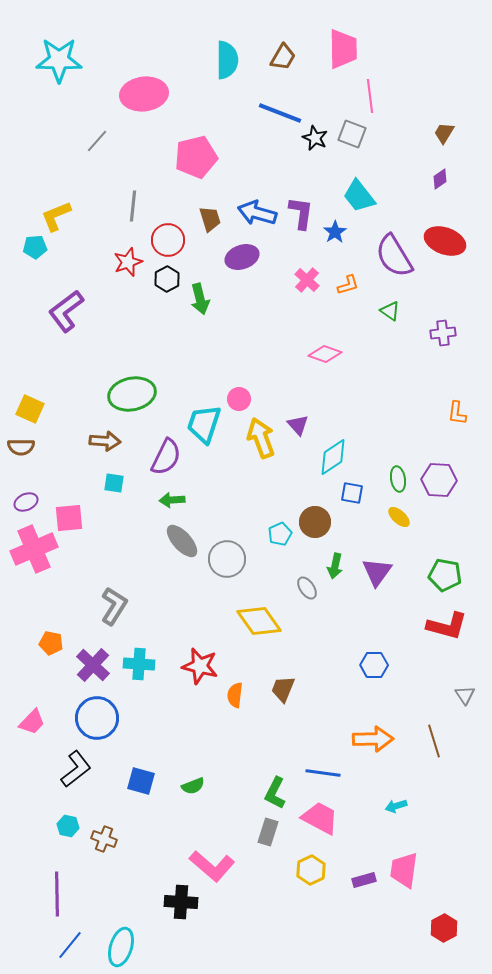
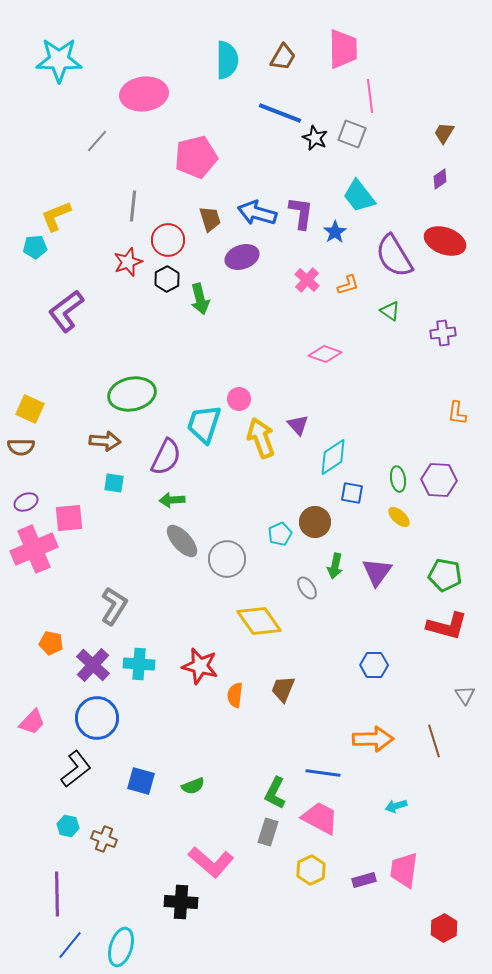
pink L-shape at (212, 866): moved 1 px left, 4 px up
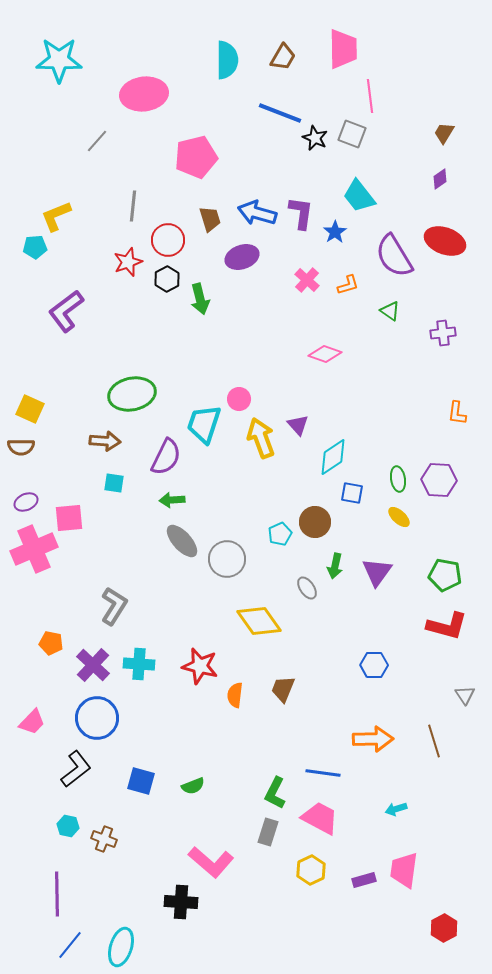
cyan arrow at (396, 806): moved 3 px down
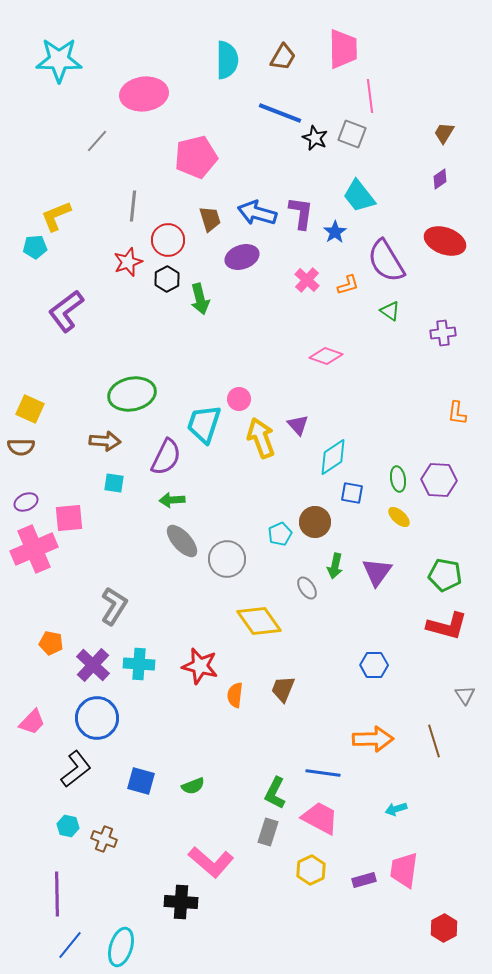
purple semicircle at (394, 256): moved 8 px left, 5 px down
pink diamond at (325, 354): moved 1 px right, 2 px down
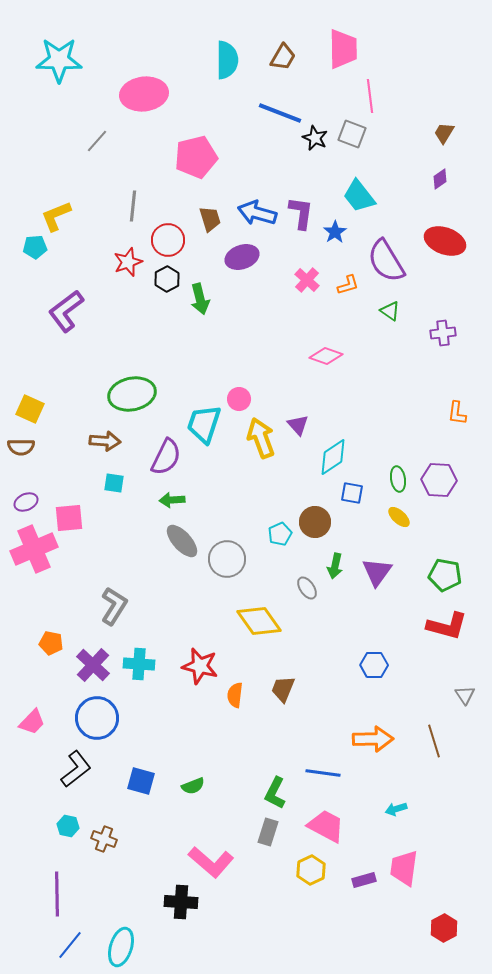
pink trapezoid at (320, 818): moved 6 px right, 8 px down
pink trapezoid at (404, 870): moved 2 px up
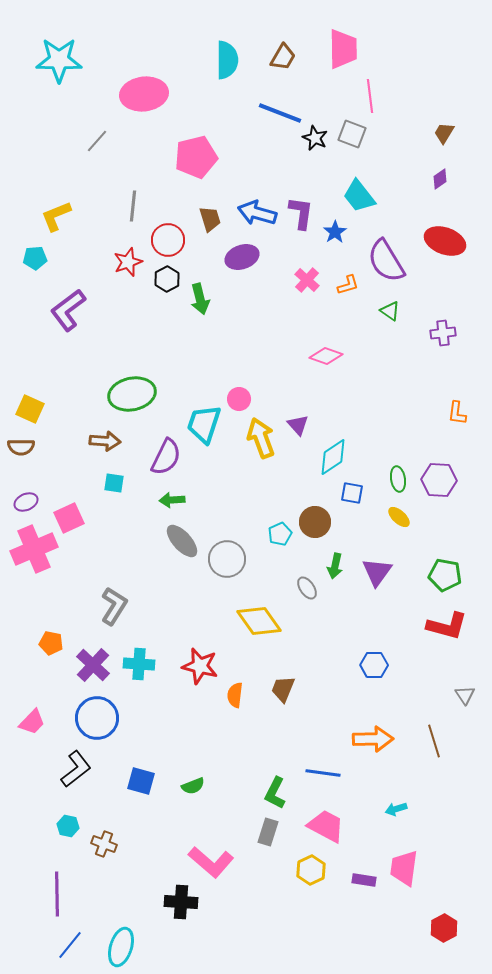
cyan pentagon at (35, 247): moved 11 px down
purple L-shape at (66, 311): moved 2 px right, 1 px up
pink square at (69, 518): rotated 20 degrees counterclockwise
brown cross at (104, 839): moved 5 px down
purple rectangle at (364, 880): rotated 25 degrees clockwise
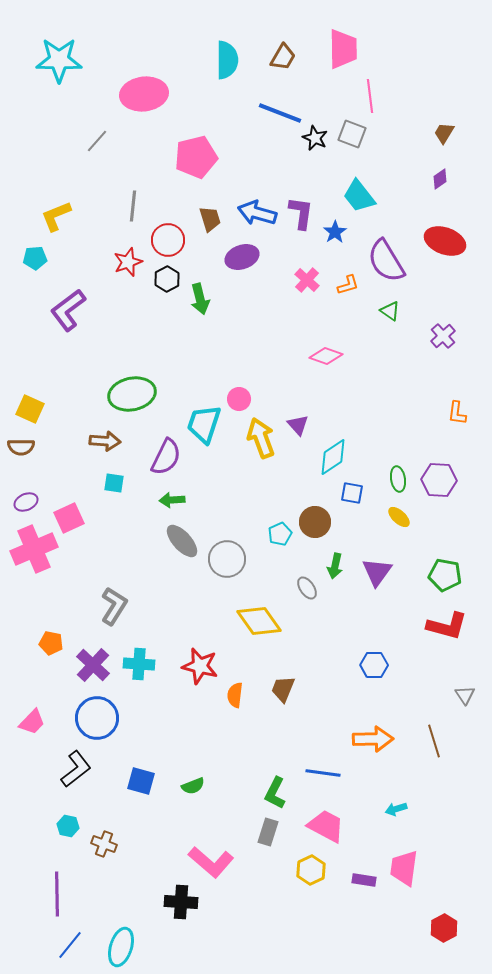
purple cross at (443, 333): moved 3 px down; rotated 35 degrees counterclockwise
